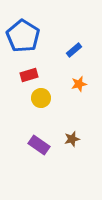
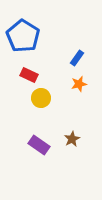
blue rectangle: moved 3 px right, 8 px down; rotated 14 degrees counterclockwise
red rectangle: rotated 42 degrees clockwise
brown star: rotated 14 degrees counterclockwise
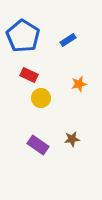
blue rectangle: moved 9 px left, 18 px up; rotated 21 degrees clockwise
brown star: rotated 21 degrees clockwise
purple rectangle: moved 1 px left
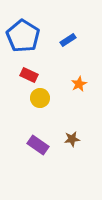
orange star: rotated 14 degrees counterclockwise
yellow circle: moved 1 px left
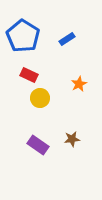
blue rectangle: moved 1 px left, 1 px up
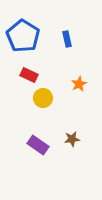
blue rectangle: rotated 70 degrees counterclockwise
yellow circle: moved 3 px right
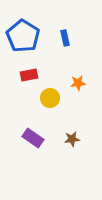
blue rectangle: moved 2 px left, 1 px up
red rectangle: rotated 36 degrees counterclockwise
orange star: moved 1 px left, 1 px up; rotated 21 degrees clockwise
yellow circle: moved 7 px right
purple rectangle: moved 5 px left, 7 px up
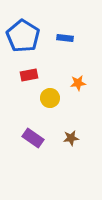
blue rectangle: rotated 70 degrees counterclockwise
brown star: moved 1 px left, 1 px up
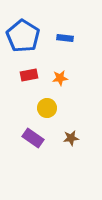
orange star: moved 18 px left, 5 px up
yellow circle: moved 3 px left, 10 px down
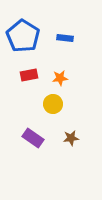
yellow circle: moved 6 px right, 4 px up
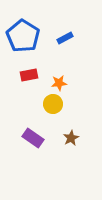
blue rectangle: rotated 35 degrees counterclockwise
orange star: moved 1 px left, 5 px down
brown star: rotated 21 degrees counterclockwise
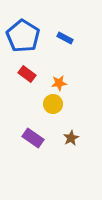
blue rectangle: rotated 56 degrees clockwise
red rectangle: moved 2 px left, 1 px up; rotated 48 degrees clockwise
